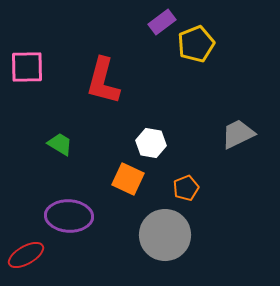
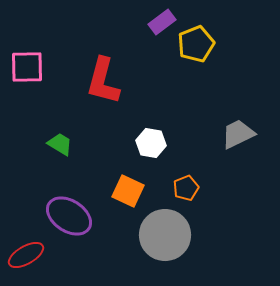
orange square: moved 12 px down
purple ellipse: rotated 30 degrees clockwise
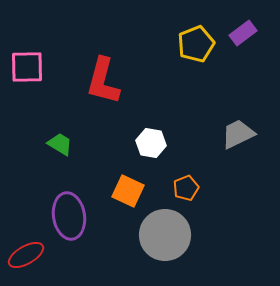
purple rectangle: moved 81 px right, 11 px down
purple ellipse: rotated 48 degrees clockwise
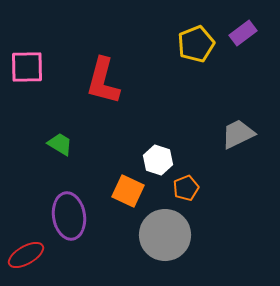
white hexagon: moved 7 px right, 17 px down; rotated 8 degrees clockwise
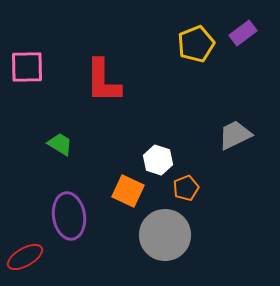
red L-shape: rotated 15 degrees counterclockwise
gray trapezoid: moved 3 px left, 1 px down
red ellipse: moved 1 px left, 2 px down
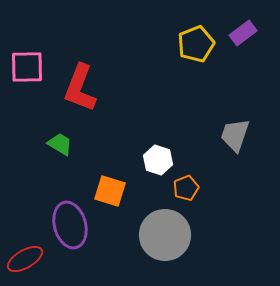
red L-shape: moved 23 px left, 7 px down; rotated 21 degrees clockwise
gray trapezoid: rotated 45 degrees counterclockwise
orange square: moved 18 px left; rotated 8 degrees counterclockwise
purple ellipse: moved 1 px right, 9 px down; rotated 6 degrees counterclockwise
red ellipse: moved 2 px down
